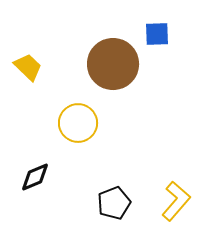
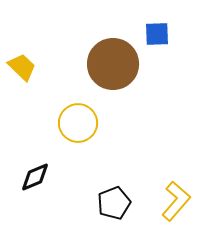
yellow trapezoid: moved 6 px left
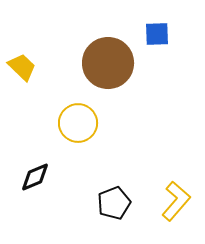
brown circle: moved 5 px left, 1 px up
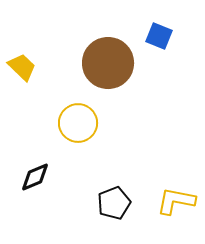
blue square: moved 2 px right, 2 px down; rotated 24 degrees clockwise
yellow L-shape: rotated 120 degrees counterclockwise
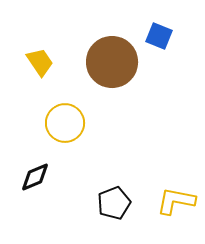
brown circle: moved 4 px right, 1 px up
yellow trapezoid: moved 18 px right, 5 px up; rotated 12 degrees clockwise
yellow circle: moved 13 px left
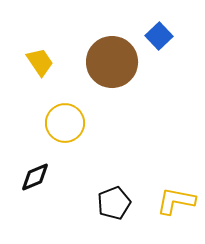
blue square: rotated 24 degrees clockwise
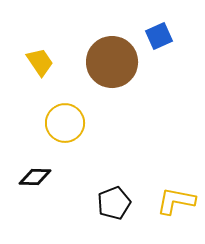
blue square: rotated 20 degrees clockwise
black diamond: rotated 24 degrees clockwise
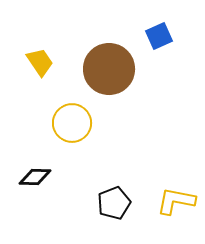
brown circle: moved 3 px left, 7 px down
yellow circle: moved 7 px right
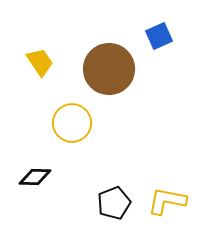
yellow L-shape: moved 9 px left
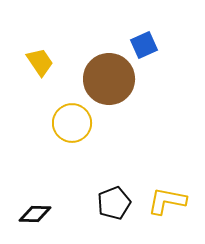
blue square: moved 15 px left, 9 px down
brown circle: moved 10 px down
black diamond: moved 37 px down
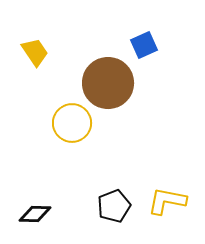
yellow trapezoid: moved 5 px left, 10 px up
brown circle: moved 1 px left, 4 px down
black pentagon: moved 3 px down
